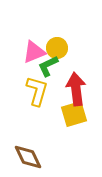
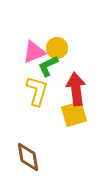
brown diamond: rotated 16 degrees clockwise
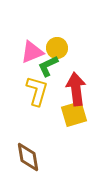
pink triangle: moved 2 px left
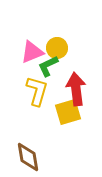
yellow square: moved 6 px left, 2 px up
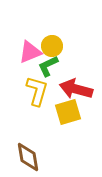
yellow circle: moved 5 px left, 2 px up
pink triangle: moved 2 px left
red arrow: rotated 68 degrees counterclockwise
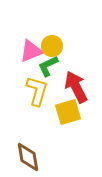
pink triangle: moved 1 px right, 1 px up
red arrow: moved 2 px up; rotated 48 degrees clockwise
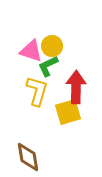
pink triangle: rotated 40 degrees clockwise
red arrow: rotated 28 degrees clockwise
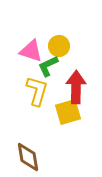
yellow circle: moved 7 px right
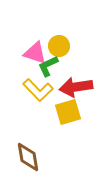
pink triangle: moved 4 px right, 2 px down
red arrow: rotated 100 degrees counterclockwise
yellow L-shape: moved 1 px right, 1 px up; rotated 120 degrees clockwise
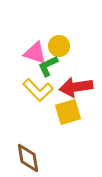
brown diamond: moved 1 px down
